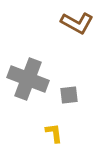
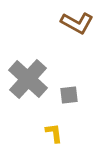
gray cross: rotated 21 degrees clockwise
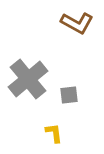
gray cross: rotated 9 degrees clockwise
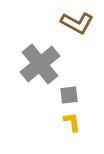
gray cross: moved 12 px right, 15 px up
yellow L-shape: moved 18 px right, 11 px up
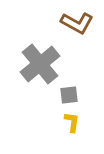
yellow L-shape: rotated 15 degrees clockwise
